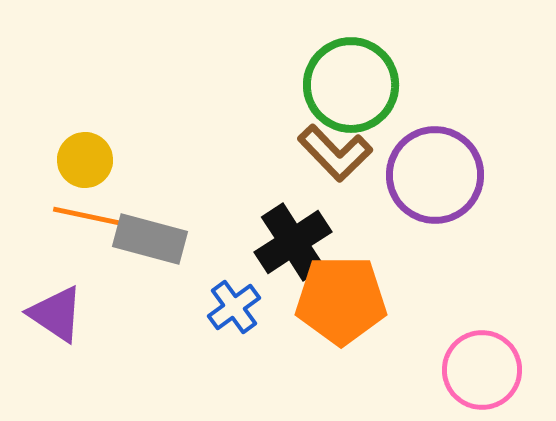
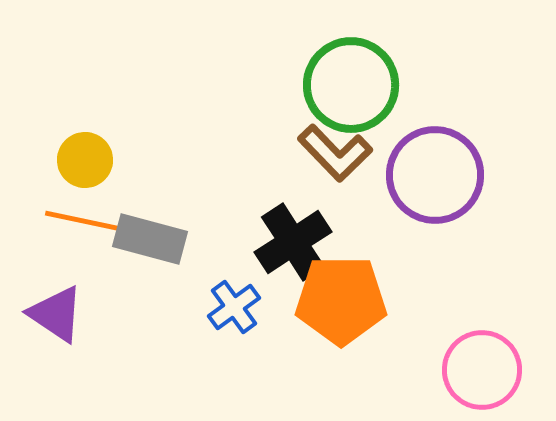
orange line: moved 8 px left, 4 px down
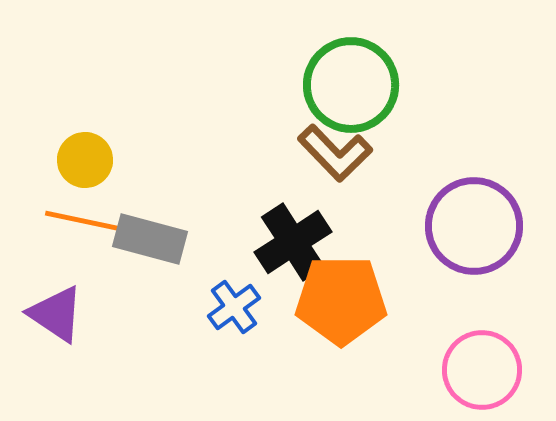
purple circle: moved 39 px right, 51 px down
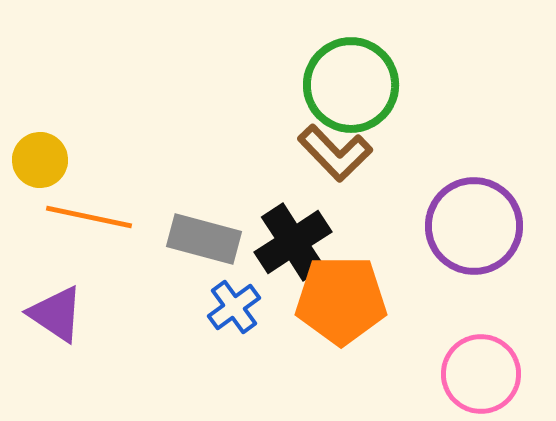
yellow circle: moved 45 px left
orange line: moved 1 px right, 5 px up
gray rectangle: moved 54 px right
pink circle: moved 1 px left, 4 px down
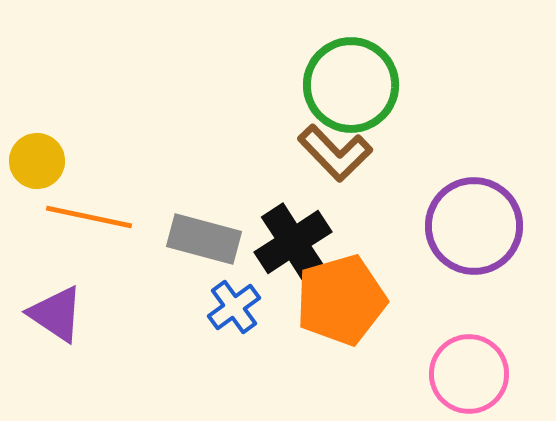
yellow circle: moved 3 px left, 1 px down
orange pentagon: rotated 16 degrees counterclockwise
pink circle: moved 12 px left
